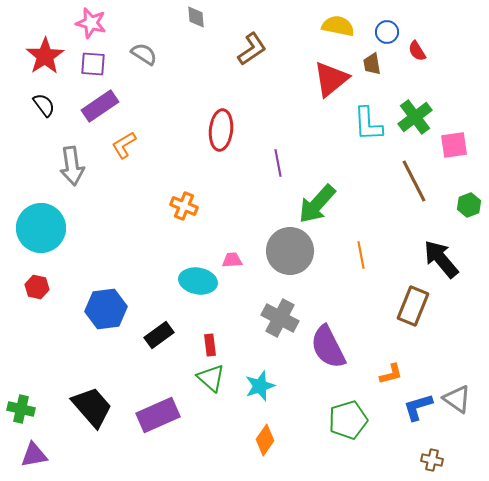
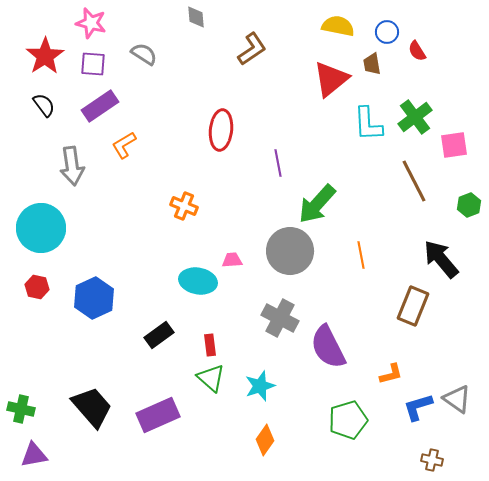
blue hexagon at (106, 309): moved 12 px left, 11 px up; rotated 18 degrees counterclockwise
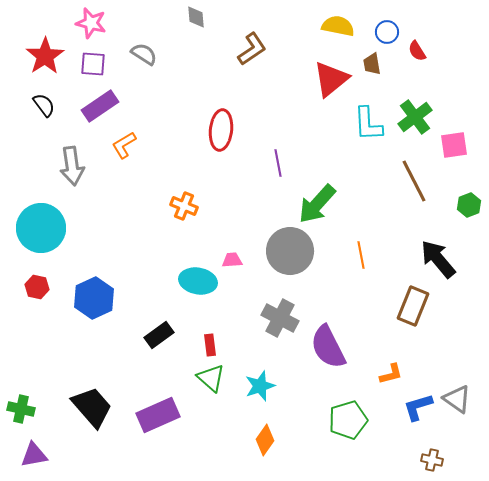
black arrow at (441, 259): moved 3 px left
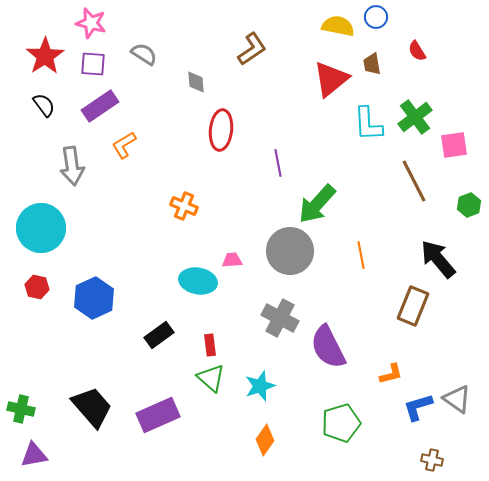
gray diamond at (196, 17): moved 65 px down
blue circle at (387, 32): moved 11 px left, 15 px up
green pentagon at (348, 420): moved 7 px left, 3 px down
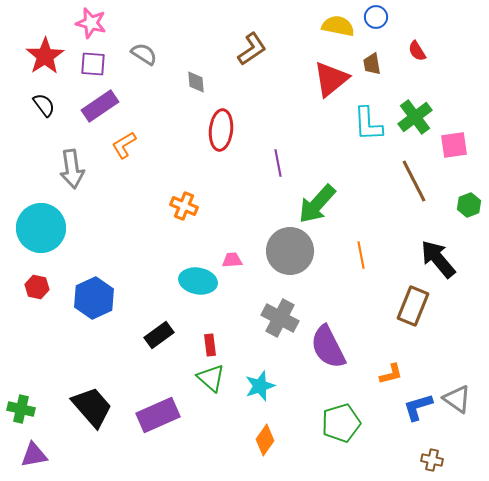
gray arrow at (72, 166): moved 3 px down
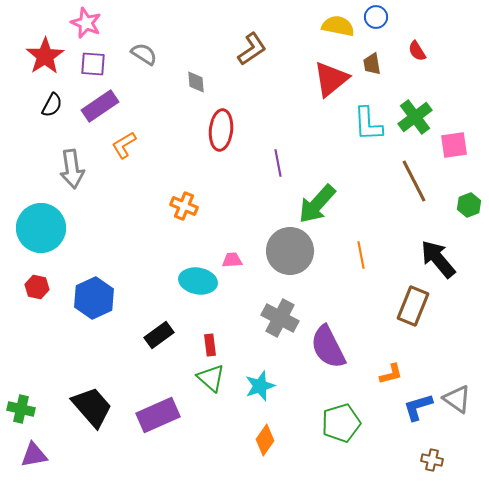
pink star at (91, 23): moved 5 px left; rotated 8 degrees clockwise
black semicircle at (44, 105): moved 8 px right; rotated 65 degrees clockwise
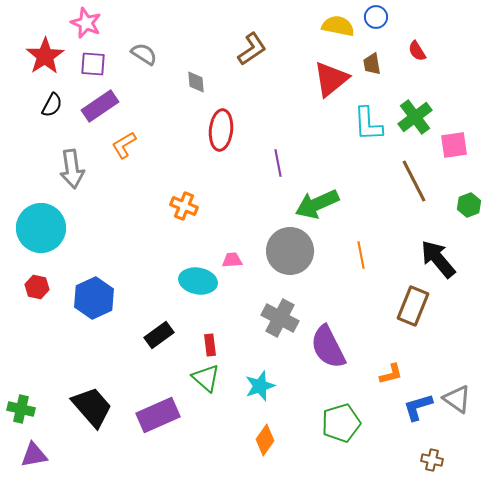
green arrow at (317, 204): rotated 24 degrees clockwise
green triangle at (211, 378): moved 5 px left
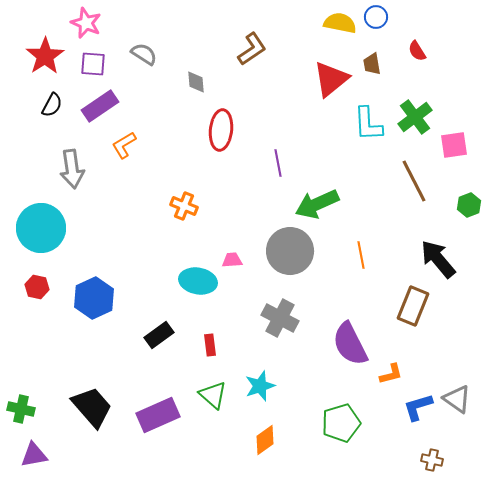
yellow semicircle at (338, 26): moved 2 px right, 3 px up
purple semicircle at (328, 347): moved 22 px right, 3 px up
green triangle at (206, 378): moved 7 px right, 17 px down
orange diamond at (265, 440): rotated 20 degrees clockwise
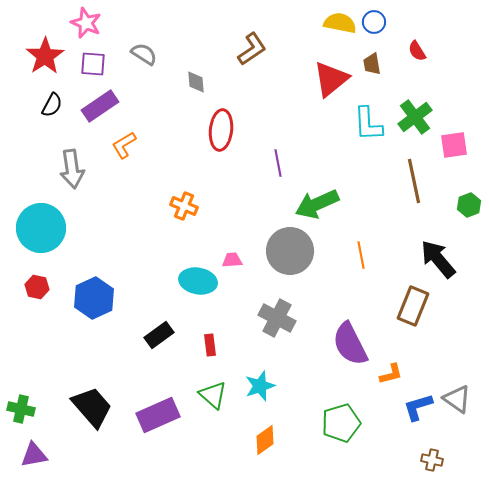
blue circle at (376, 17): moved 2 px left, 5 px down
brown line at (414, 181): rotated 15 degrees clockwise
gray cross at (280, 318): moved 3 px left
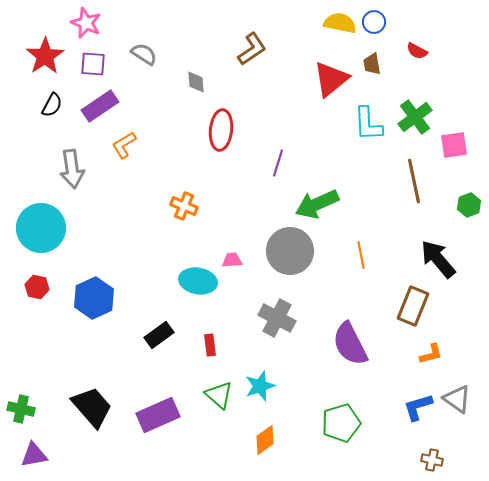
red semicircle at (417, 51): rotated 30 degrees counterclockwise
purple line at (278, 163): rotated 28 degrees clockwise
orange L-shape at (391, 374): moved 40 px right, 20 px up
green triangle at (213, 395): moved 6 px right
